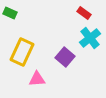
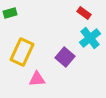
green rectangle: rotated 40 degrees counterclockwise
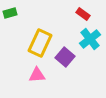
red rectangle: moved 1 px left, 1 px down
cyan cross: moved 1 px down
yellow rectangle: moved 18 px right, 9 px up
pink triangle: moved 4 px up
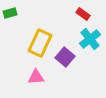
pink triangle: moved 1 px left, 2 px down
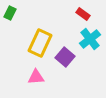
green rectangle: rotated 48 degrees counterclockwise
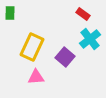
green rectangle: rotated 24 degrees counterclockwise
yellow rectangle: moved 8 px left, 4 px down
